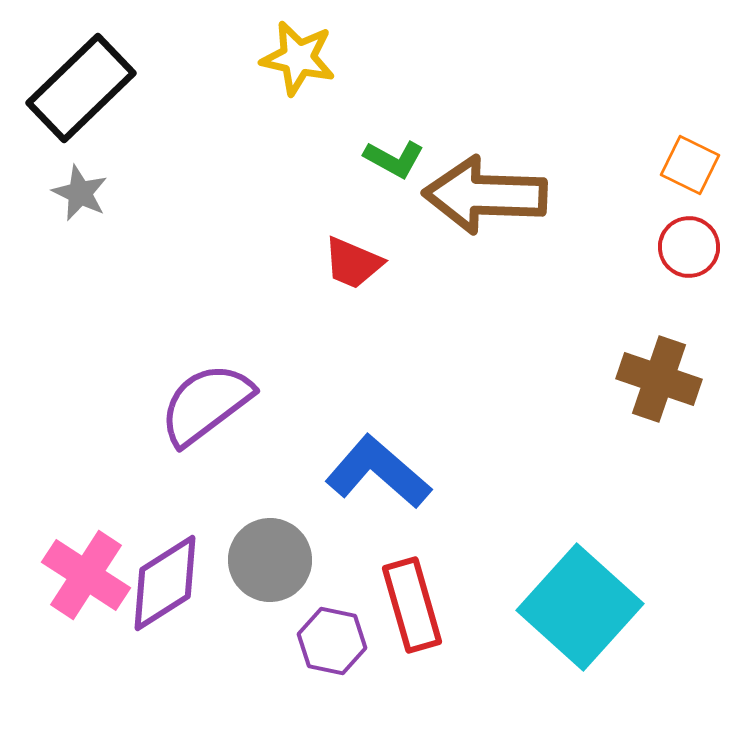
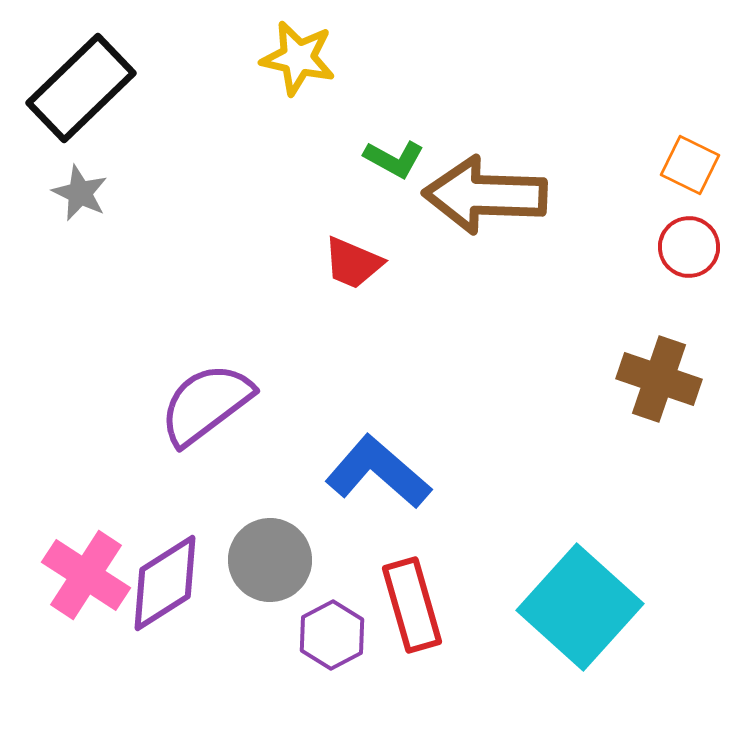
purple hexagon: moved 6 px up; rotated 20 degrees clockwise
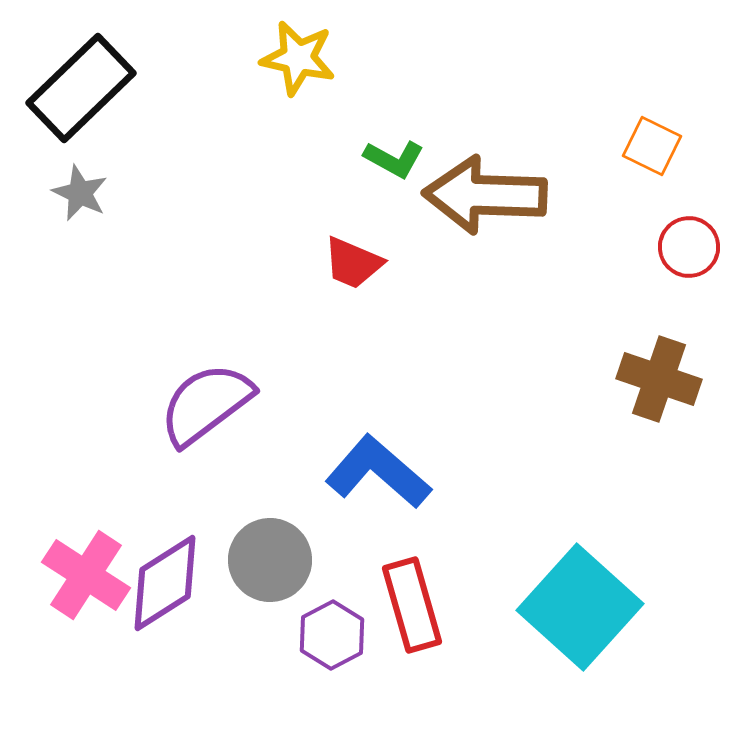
orange square: moved 38 px left, 19 px up
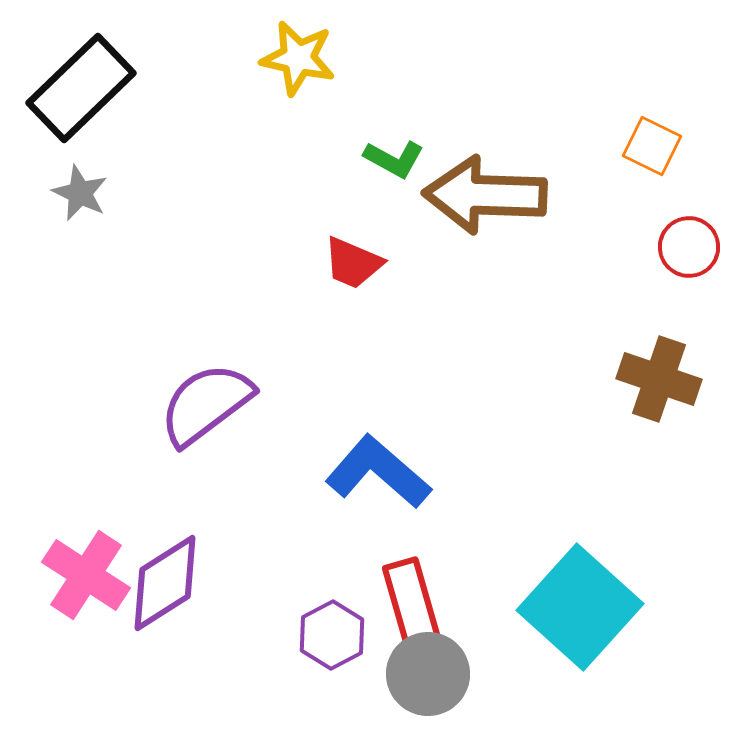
gray circle: moved 158 px right, 114 px down
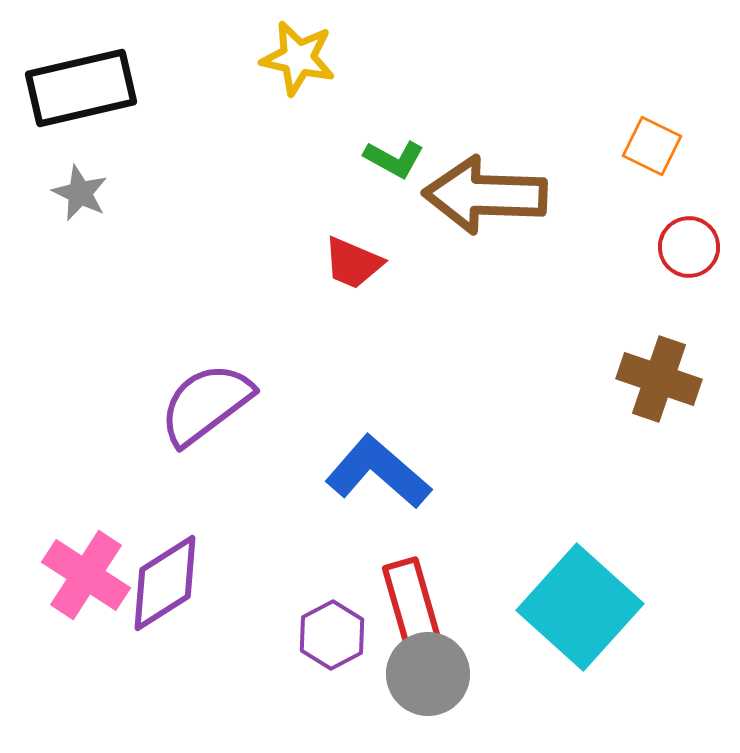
black rectangle: rotated 31 degrees clockwise
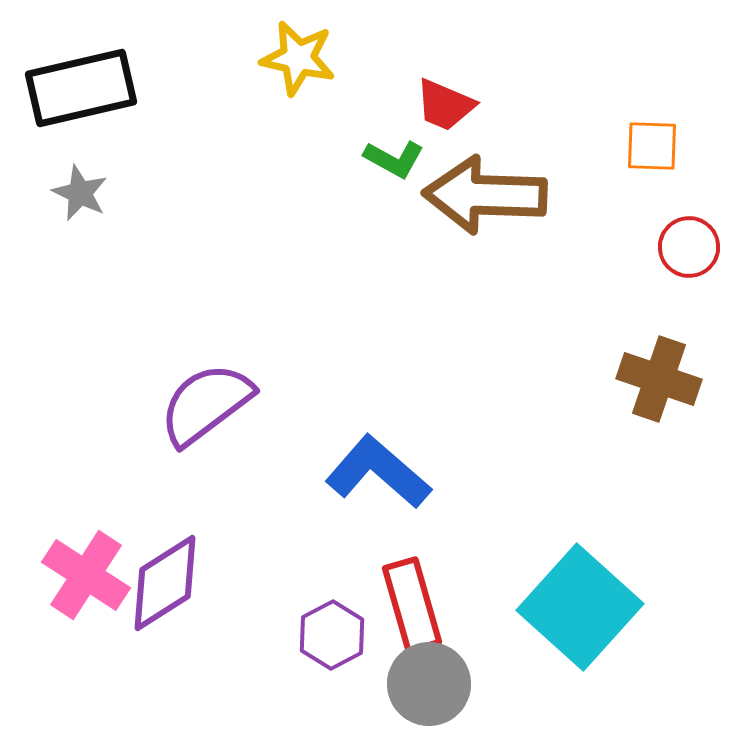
orange square: rotated 24 degrees counterclockwise
red trapezoid: moved 92 px right, 158 px up
gray circle: moved 1 px right, 10 px down
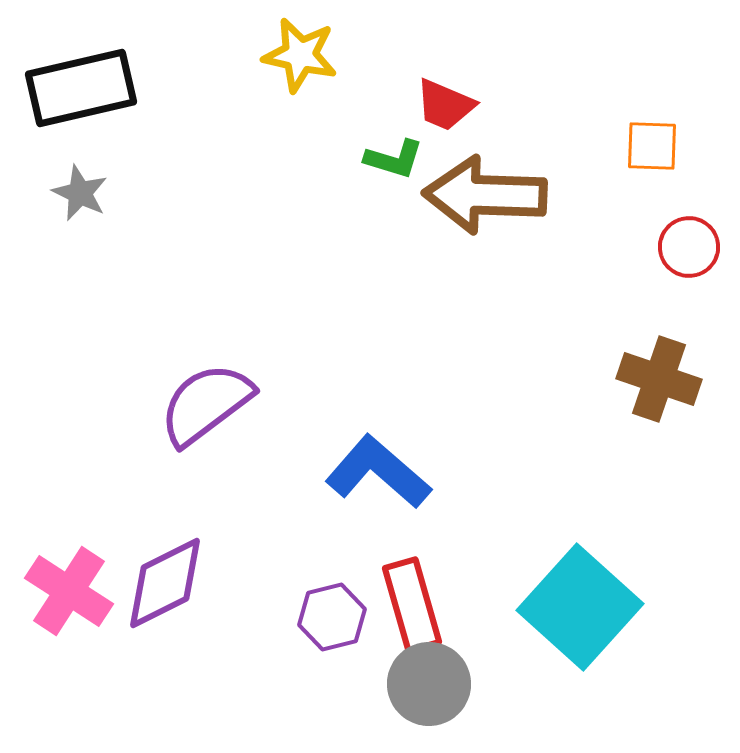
yellow star: moved 2 px right, 3 px up
green L-shape: rotated 12 degrees counterclockwise
pink cross: moved 17 px left, 16 px down
purple diamond: rotated 6 degrees clockwise
purple hexagon: moved 18 px up; rotated 14 degrees clockwise
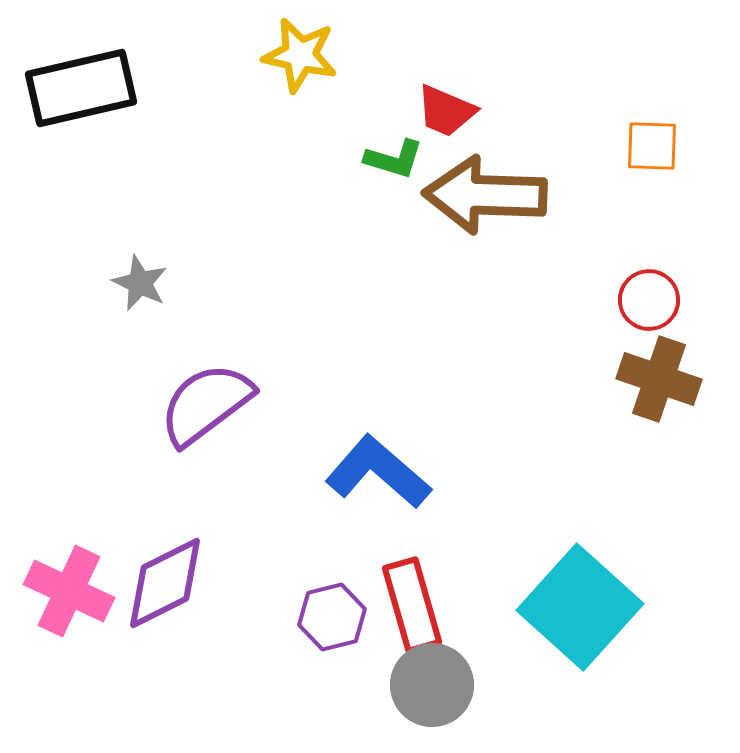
red trapezoid: moved 1 px right, 6 px down
gray star: moved 60 px right, 90 px down
red circle: moved 40 px left, 53 px down
pink cross: rotated 8 degrees counterclockwise
gray circle: moved 3 px right, 1 px down
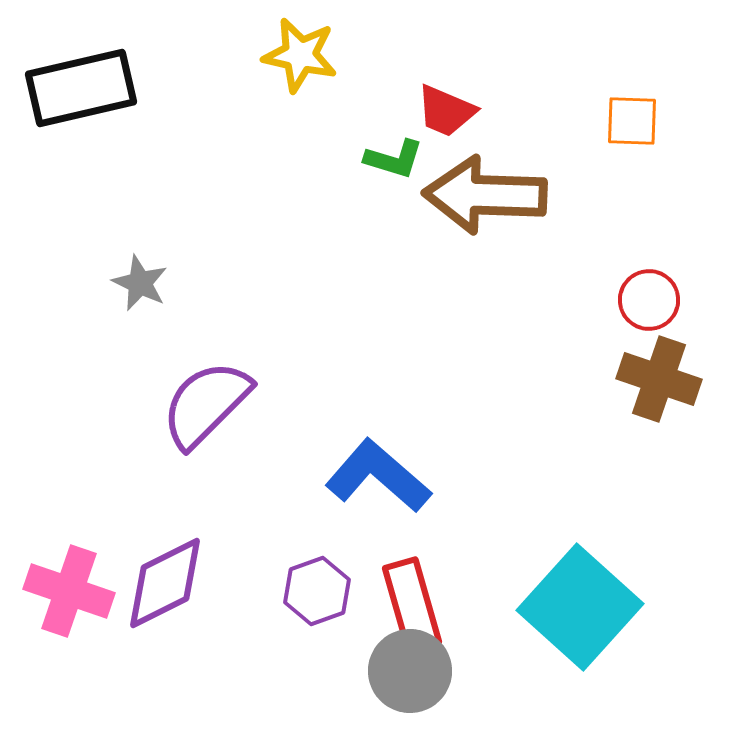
orange square: moved 20 px left, 25 px up
purple semicircle: rotated 8 degrees counterclockwise
blue L-shape: moved 4 px down
pink cross: rotated 6 degrees counterclockwise
purple hexagon: moved 15 px left, 26 px up; rotated 6 degrees counterclockwise
gray circle: moved 22 px left, 14 px up
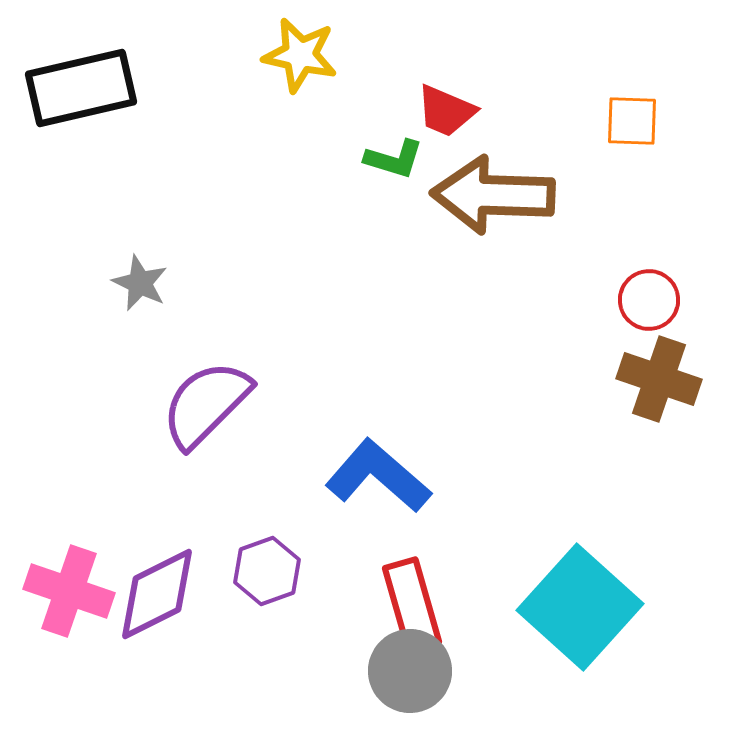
brown arrow: moved 8 px right
purple diamond: moved 8 px left, 11 px down
purple hexagon: moved 50 px left, 20 px up
